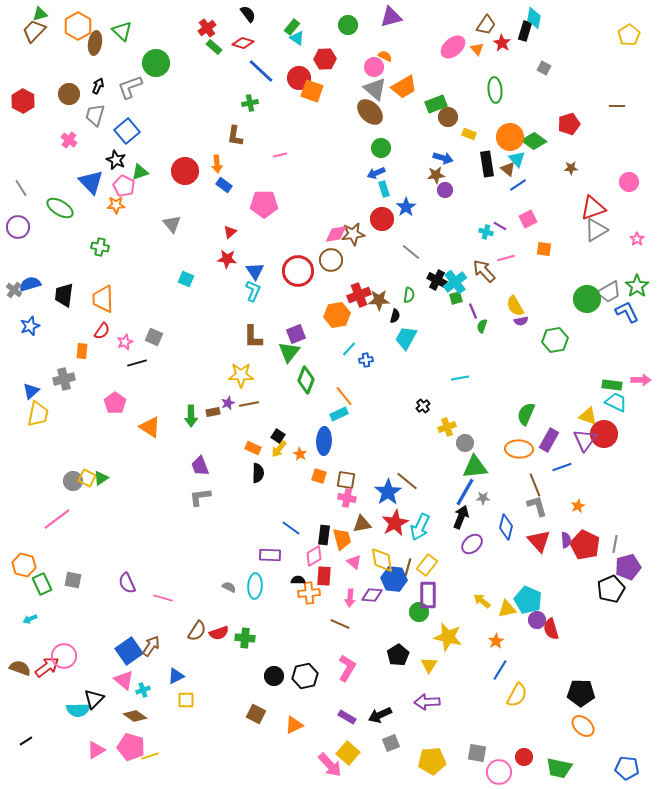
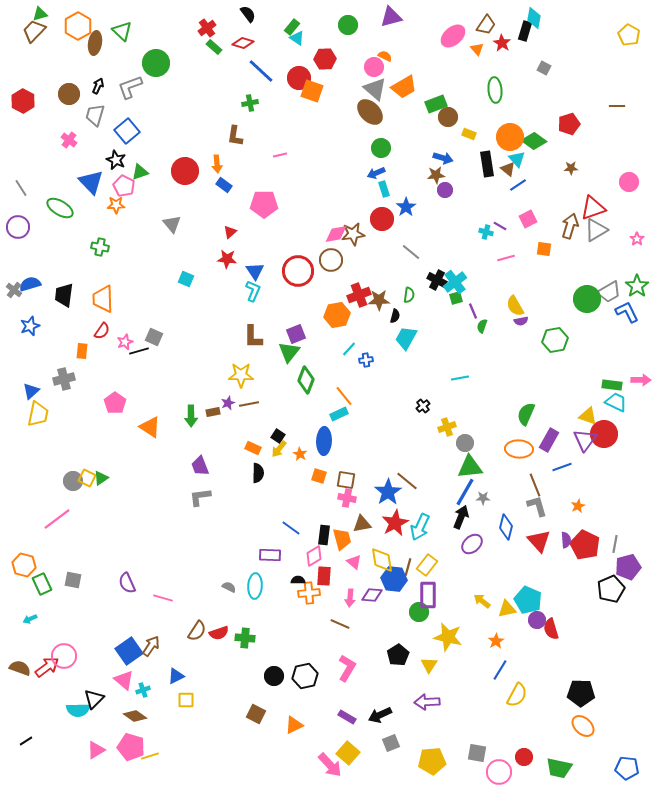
yellow pentagon at (629, 35): rotated 10 degrees counterclockwise
pink ellipse at (453, 47): moved 11 px up
brown arrow at (484, 271): moved 86 px right, 45 px up; rotated 60 degrees clockwise
black line at (137, 363): moved 2 px right, 12 px up
green triangle at (475, 467): moved 5 px left
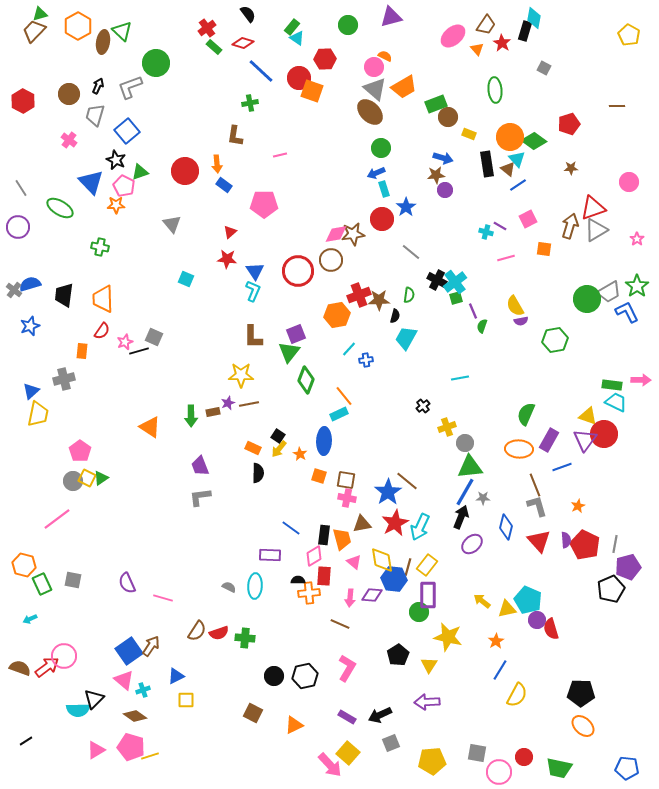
brown ellipse at (95, 43): moved 8 px right, 1 px up
pink pentagon at (115, 403): moved 35 px left, 48 px down
brown square at (256, 714): moved 3 px left, 1 px up
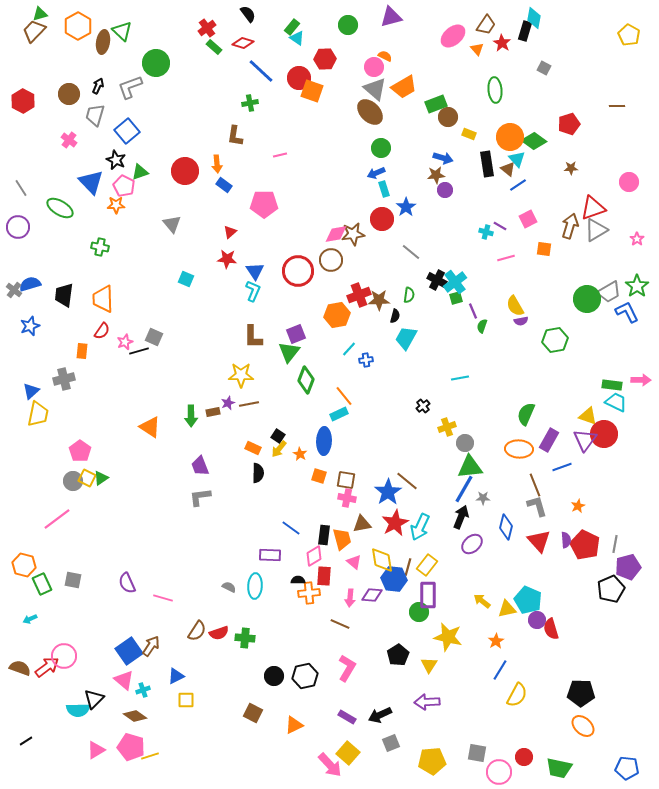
blue line at (465, 492): moved 1 px left, 3 px up
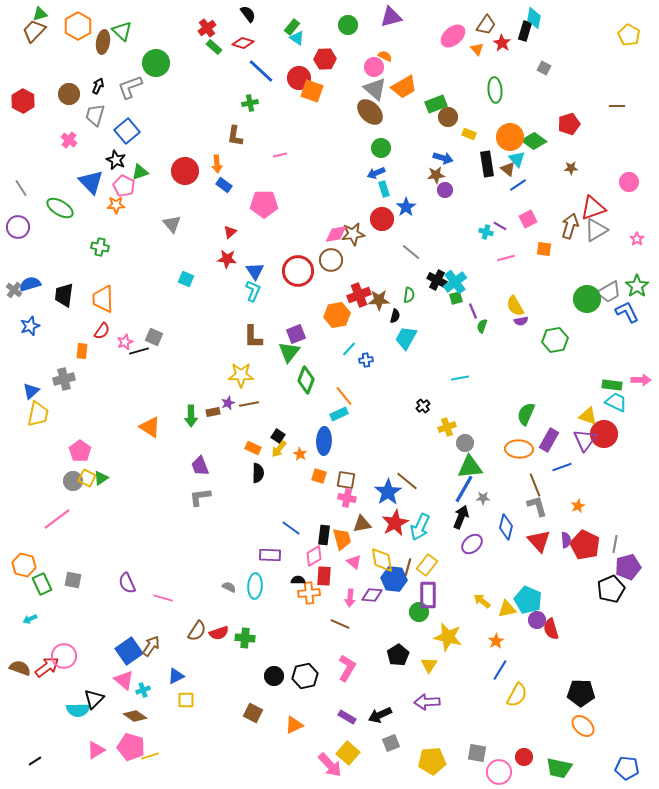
black line at (26, 741): moved 9 px right, 20 px down
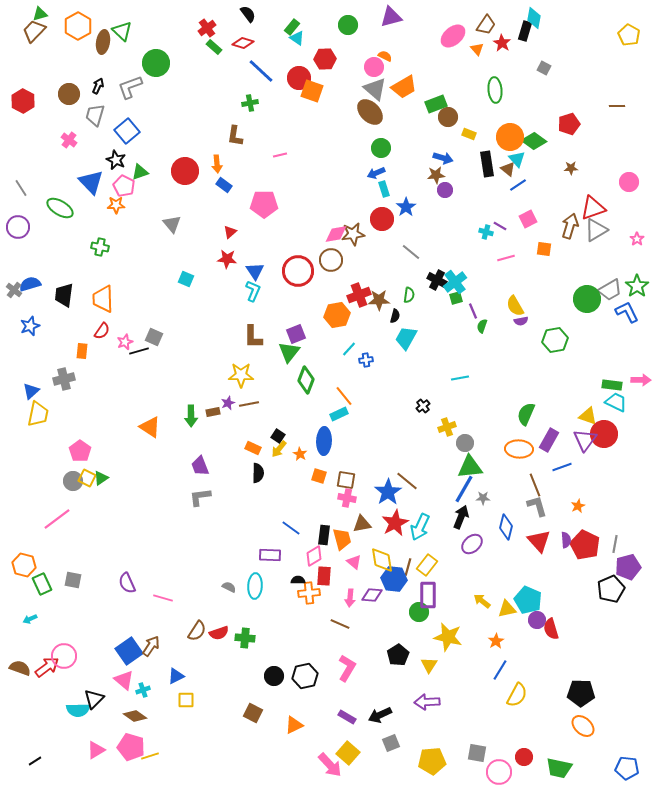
gray trapezoid at (609, 292): moved 1 px right, 2 px up
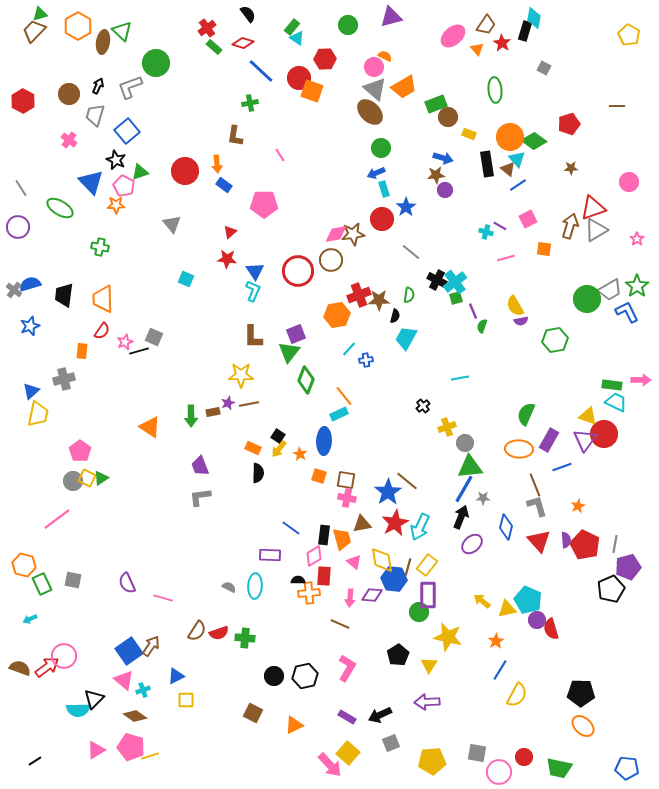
pink line at (280, 155): rotated 72 degrees clockwise
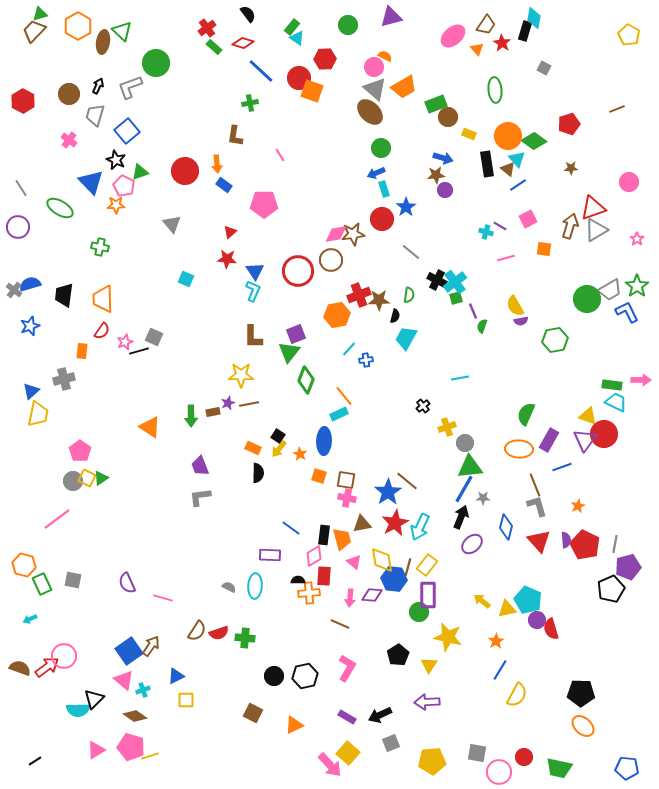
brown line at (617, 106): moved 3 px down; rotated 21 degrees counterclockwise
orange circle at (510, 137): moved 2 px left, 1 px up
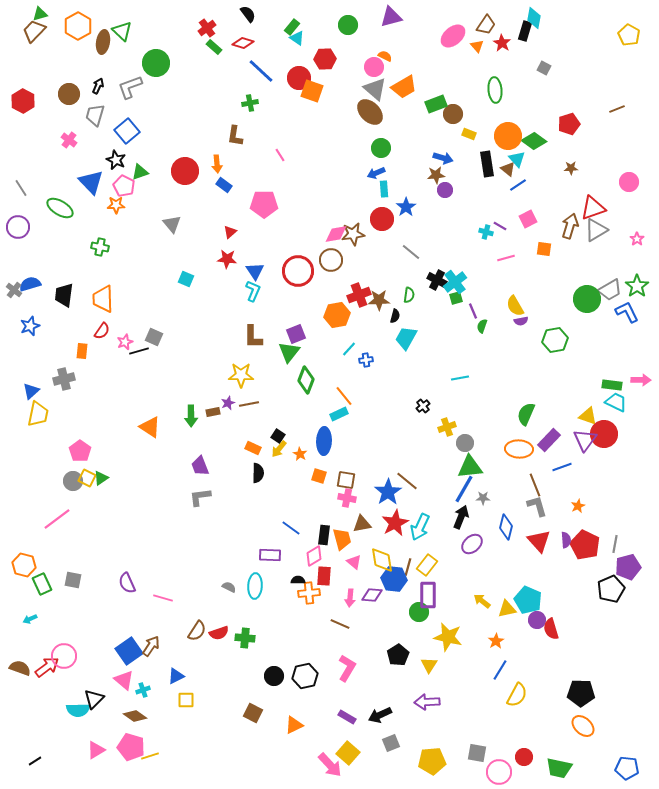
orange triangle at (477, 49): moved 3 px up
brown circle at (448, 117): moved 5 px right, 3 px up
cyan rectangle at (384, 189): rotated 14 degrees clockwise
purple rectangle at (549, 440): rotated 15 degrees clockwise
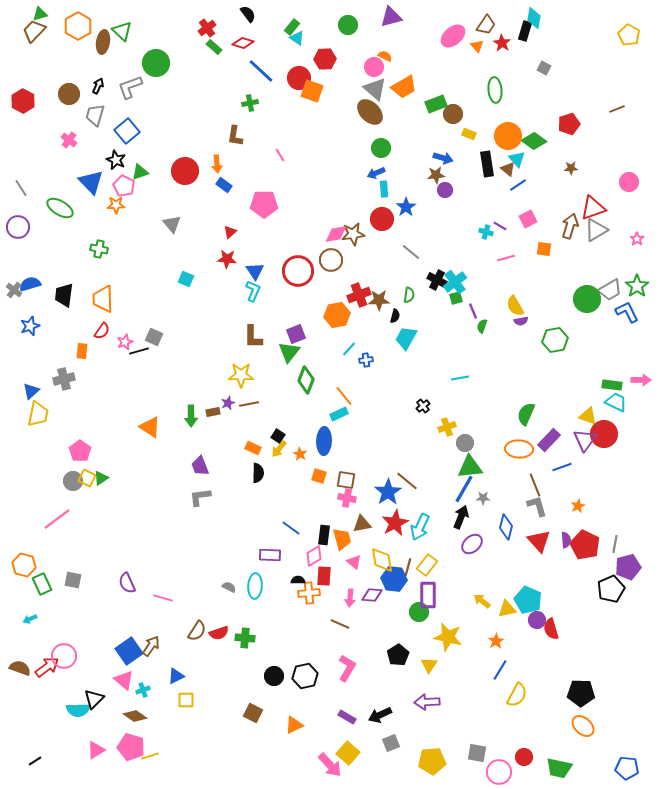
green cross at (100, 247): moved 1 px left, 2 px down
